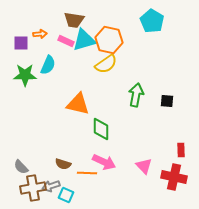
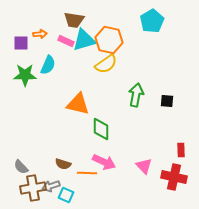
cyan pentagon: rotated 10 degrees clockwise
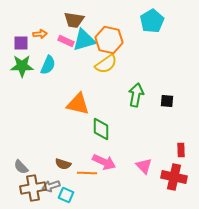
green star: moved 3 px left, 9 px up
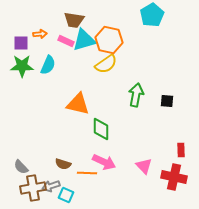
cyan pentagon: moved 6 px up
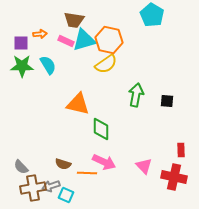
cyan pentagon: rotated 10 degrees counterclockwise
cyan semicircle: rotated 54 degrees counterclockwise
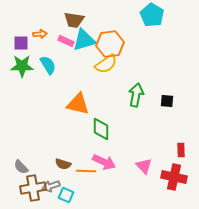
orange hexagon: moved 1 px right, 4 px down; rotated 20 degrees counterclockwise
orange line: moved 1 px left, 2 px up
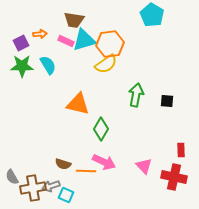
purple square: rotated 28 degrees counterclockwise
green diamond: rotated 30 degrees clockwise
gray semicircle: moved 9 px left, 10 px down; rotated 14 degrees clockwise
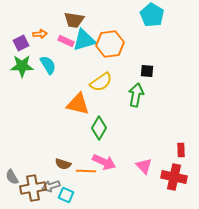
yellow semicircle: moved 5 px left, 18 px down
black square: moved 20 px left, 30 px up
green diamond: moved 2 px left, 1 px up
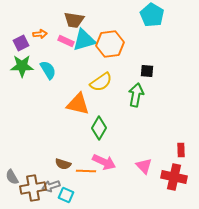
cyan semicircle: moved 5 px down
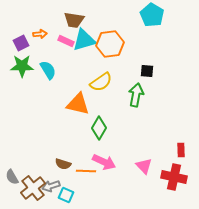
brown cross: rotated 30 degrees counterclockwise
